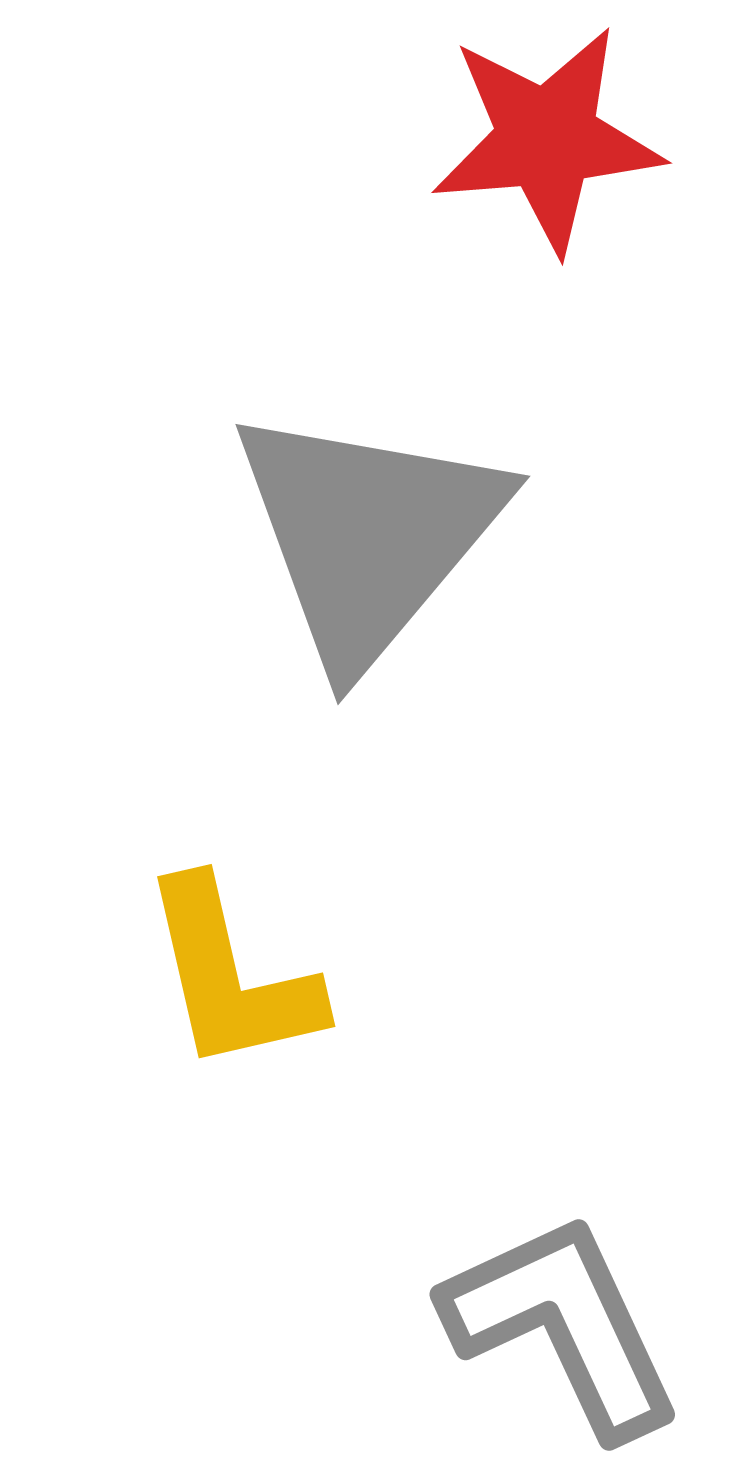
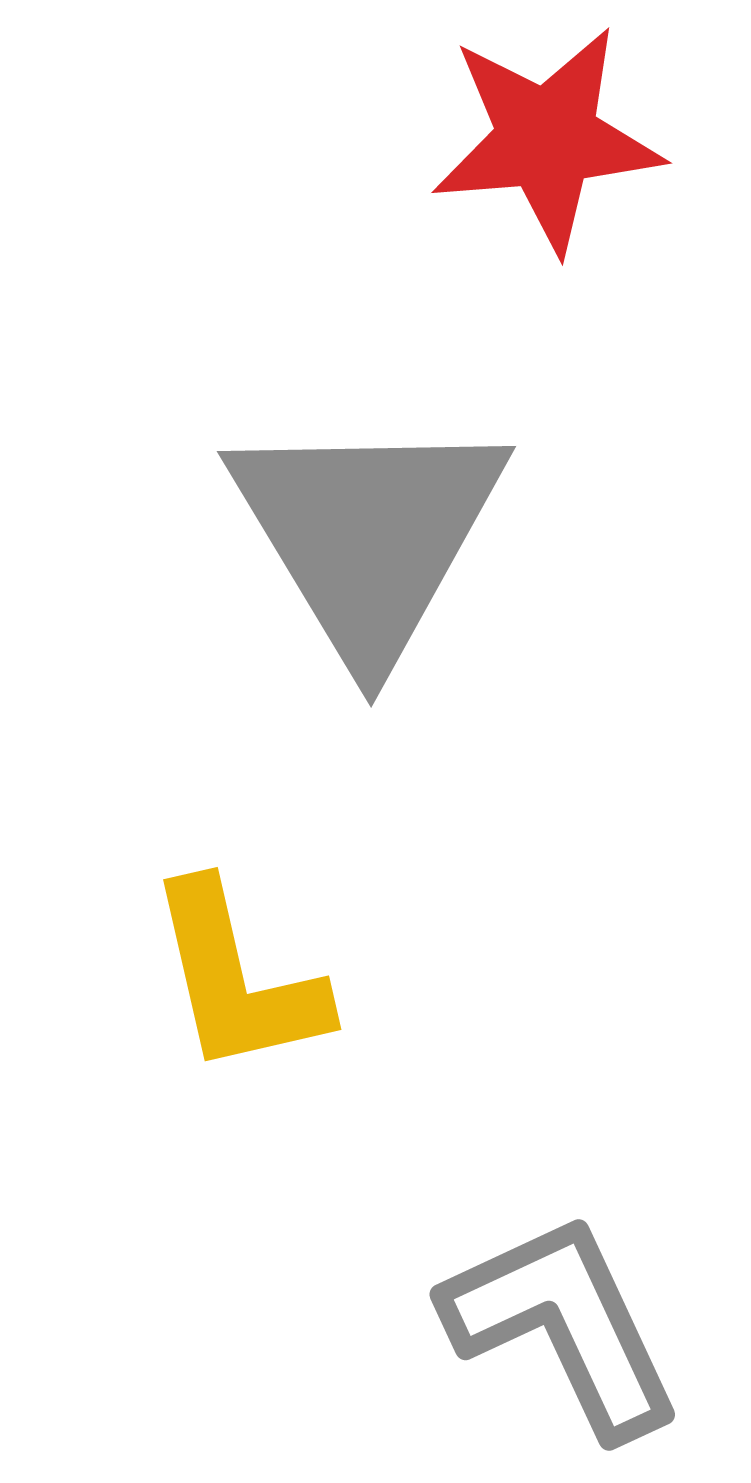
gray triangle: rotated 11 degrees counterclockwise
yellow L-shape: moved 6 px right, 3 px down
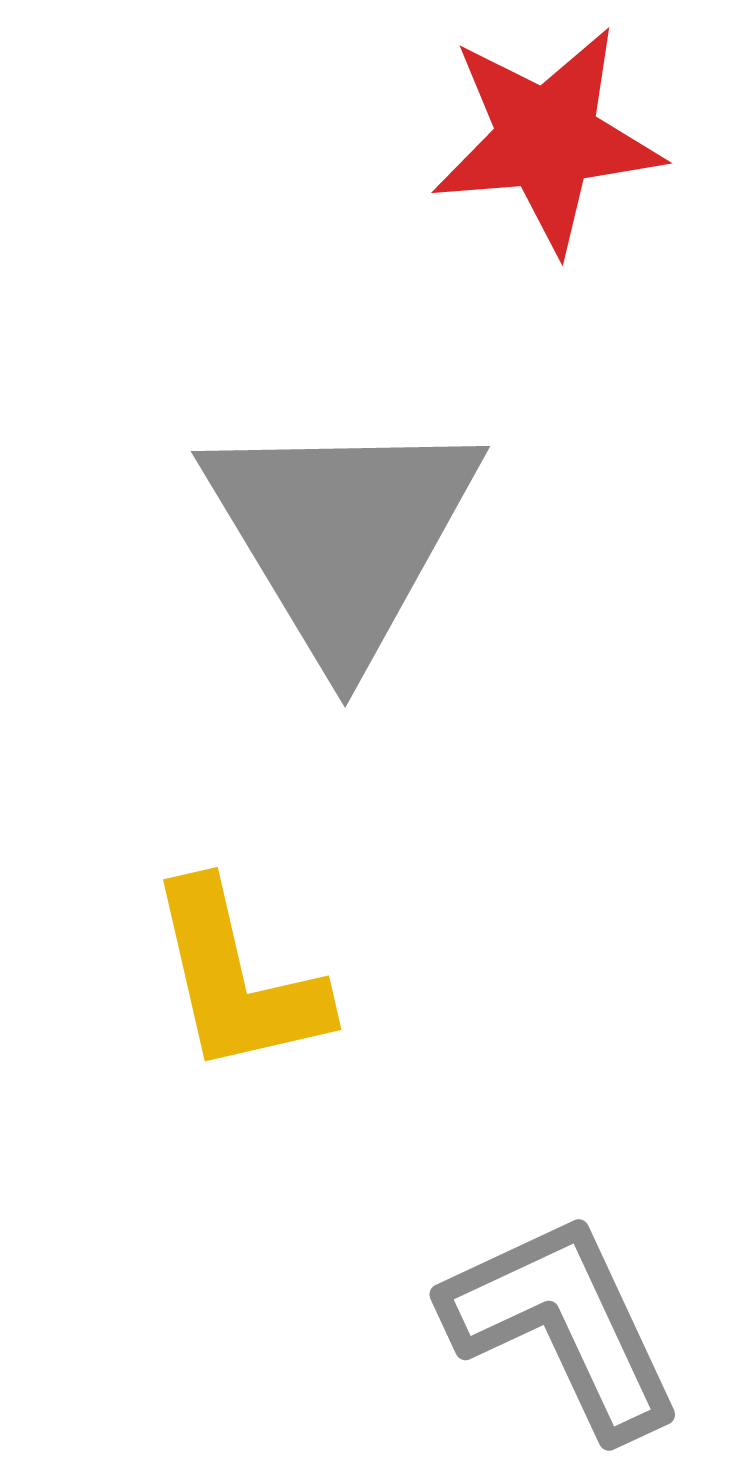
gray triangle: moved 26 px left
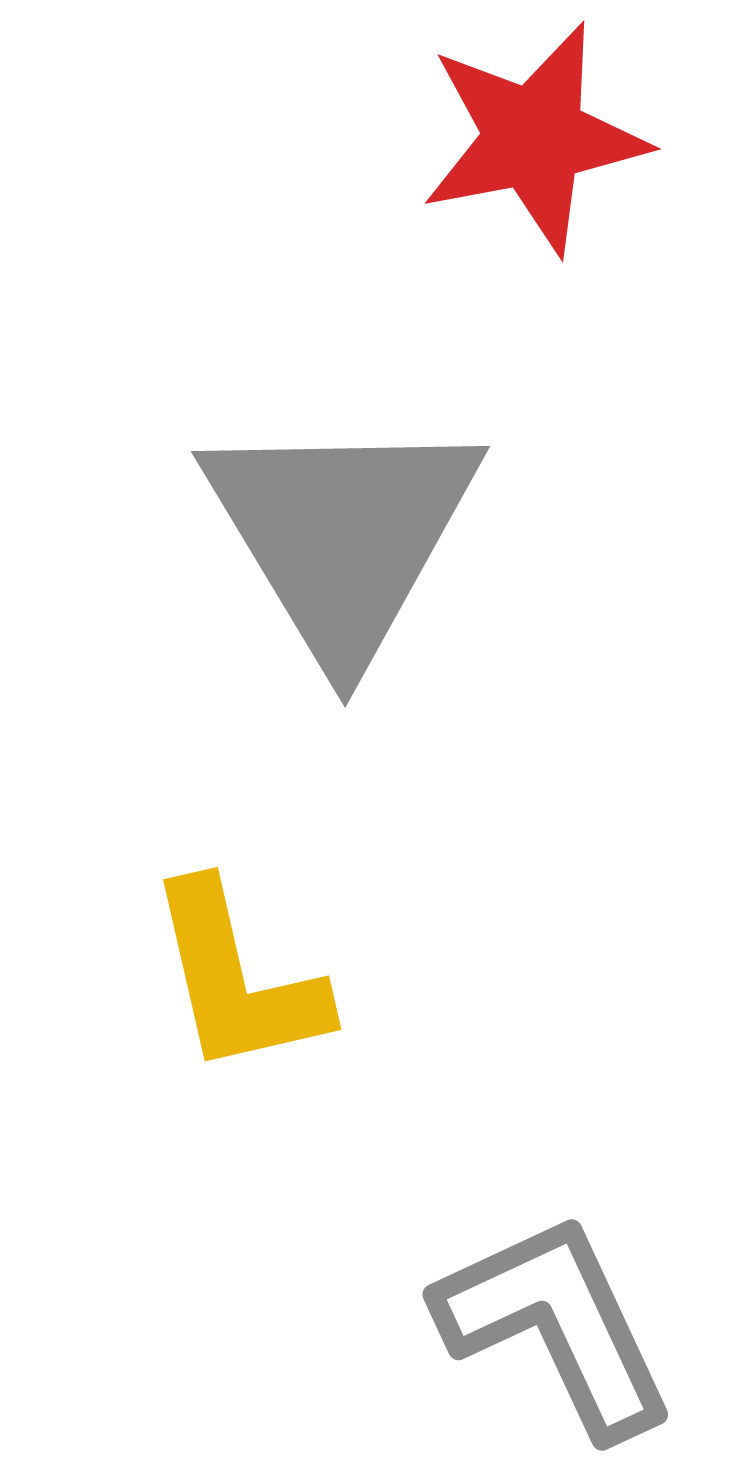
red star: moved 13 px left, 1 px up; rotated 6 degrees counterclockwise
gray L-shape: moved 7 px left
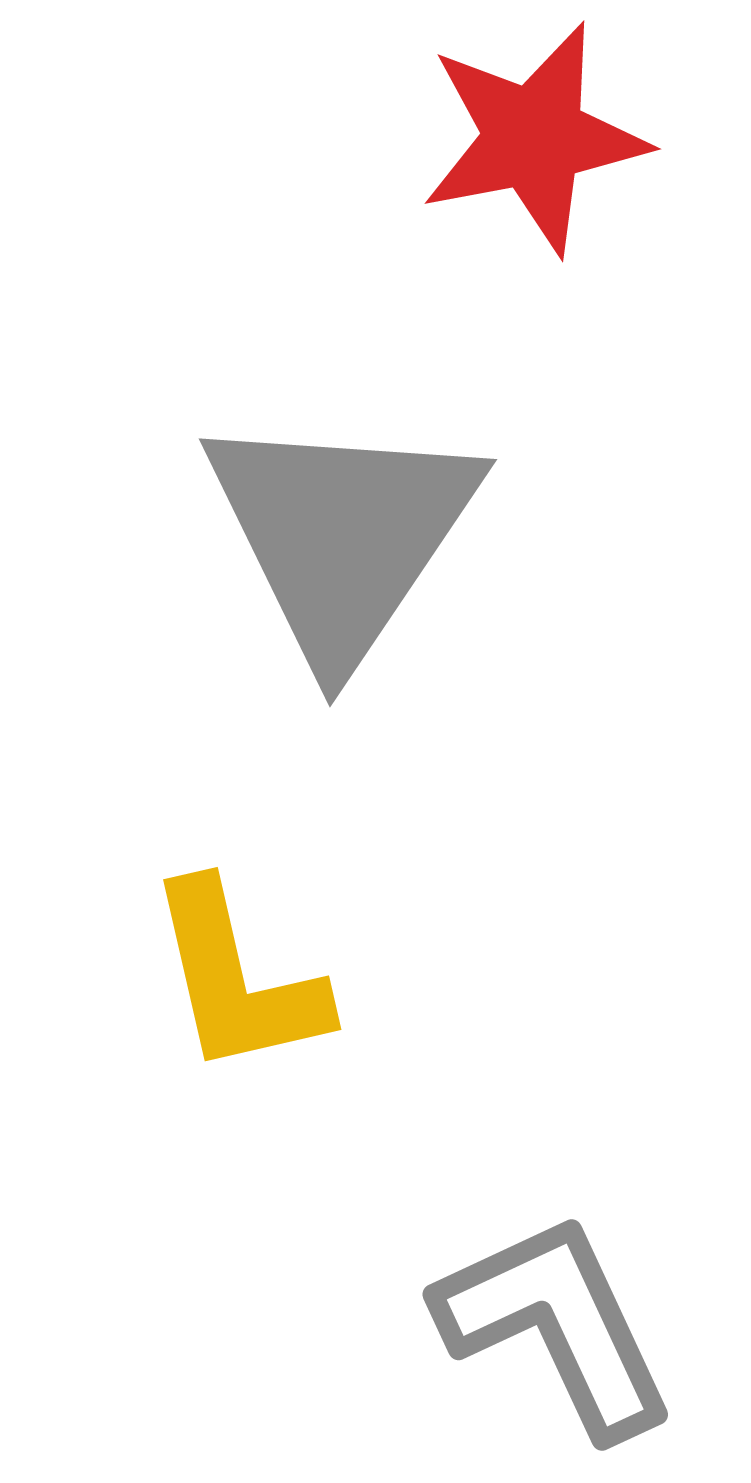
gray triangle: rotated 5 degrees clockwise
